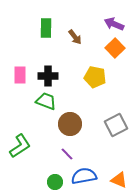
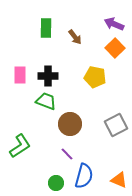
blue semicircle: rotated 115 degrees clockwise
green circle: moved 1 px right, 1 px down
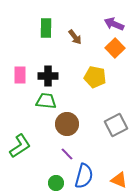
green trapezoid: rotated 15 degrees counterclockwise
brown circle: moved 3 px left
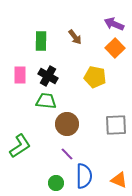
green rectangle: moved 5 px left, 13 px down
black cross: rotated 30 degrees clockwise
gray square: rotated 25 degrees clockwise
blue semicircle: rotated 15 degrees counterclockwise
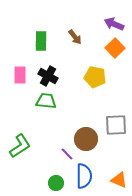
brown circle: moved 19 px right, 15 px down
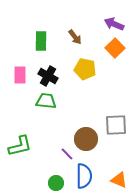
yellow pentagon: moved 10 px left, 8 px up
green L-shape: rotated 20 degrees clockwise
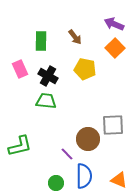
pink rectangle: moved 6 px up; rotated 24 degrees counterclockwise
gray square: moved 3 px left
brown circle: moved 2 px right
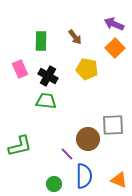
yellow pentagon: moved 2 px right
green circle: moved 2 px left, 1 px down
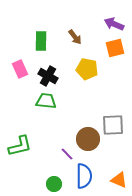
orange square: rotated 30 degrees clockwise
